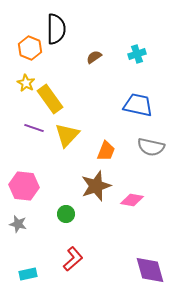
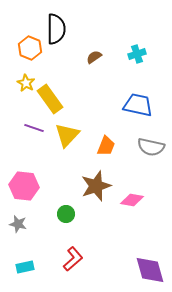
orange trapezoid: moved 5 px up
cyan rectangle: moved 3 px left, 7 px up
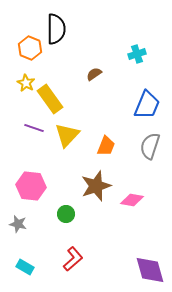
brown semicircle: moved 17 px down
blue trapezoid: moved 9 px right; rotated 100 degrees clockwise
gray semicircle: moved 1 px left, 1 px up; rotated 96 degrees clockwise
pink hexagon: moved 7 px right
cyan rectangle: rotated 42 degrees clockwise
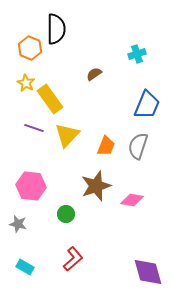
gray semicircle: moved 12 px left
purple diamond: moved 2 px left, 2 px down
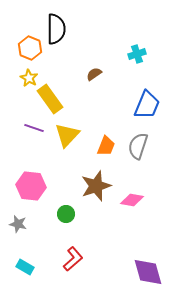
yellow star: moved 3 px right, 5 px up
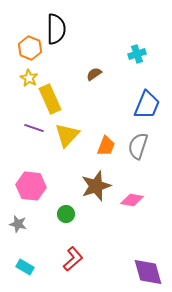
yellow rectangle: rotated 12 degrees clockwise
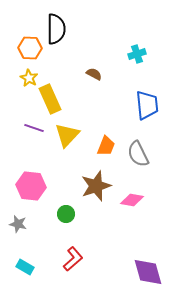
orange hexagon: rotated 20 degrees counterclockwise
brown semicircle: rotated 63 degrees clockwise
blue trapezoid: rotated 28 degrees counterclockwise
gray semicircle: moved 8 px down; rotated 44 degrees counterclockwise
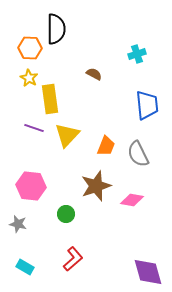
yellow rectangle: rotated 16 degrees clockwise
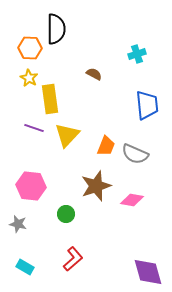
gray semicircle: moved 3 px left; rotated 40 degrees counterclockwise
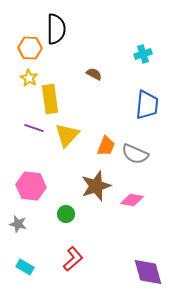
cyan cross: moved 6 px right
blue trapezoid: rotated 12 degrees clockwise
